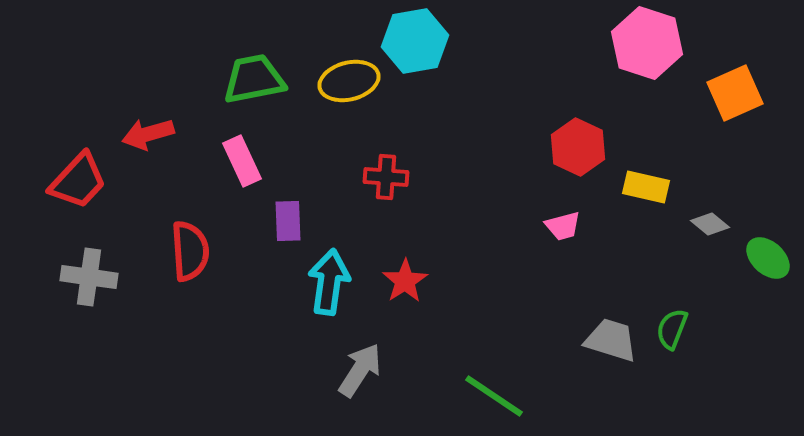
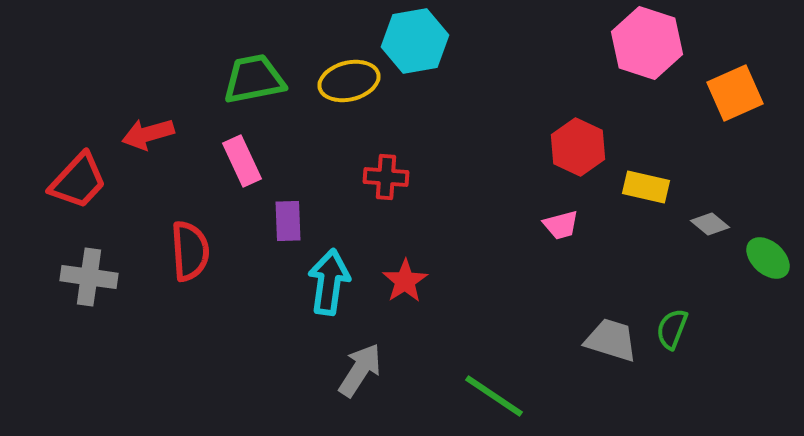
pink trapezoid: moved 2 px left, 1 px up
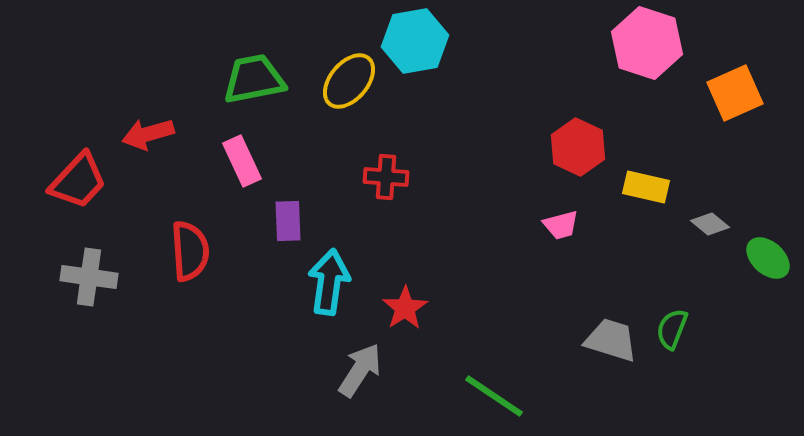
yellow ellipse: rotated 36 degrees counterclockwise
red star: moved 27 px down
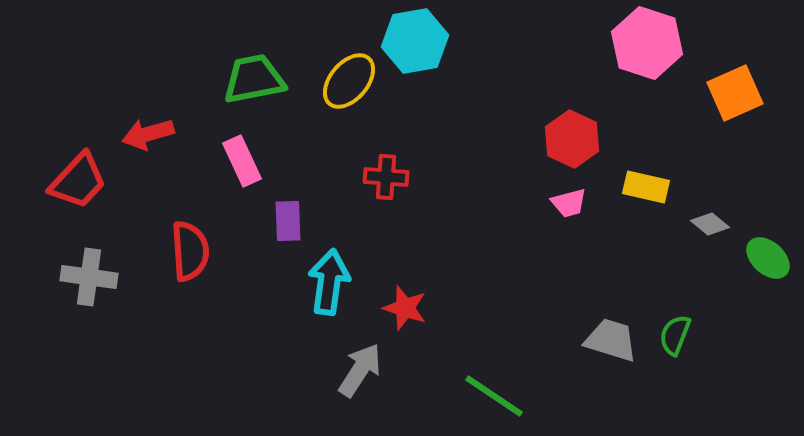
red hexagon: moved 6 px left, 8 px up
pink trapezoid: moved 8 px right, 22 px up
red star: rotated 21 degrees counterclockwise
green semicircle: moved 3 px right, 6 px down
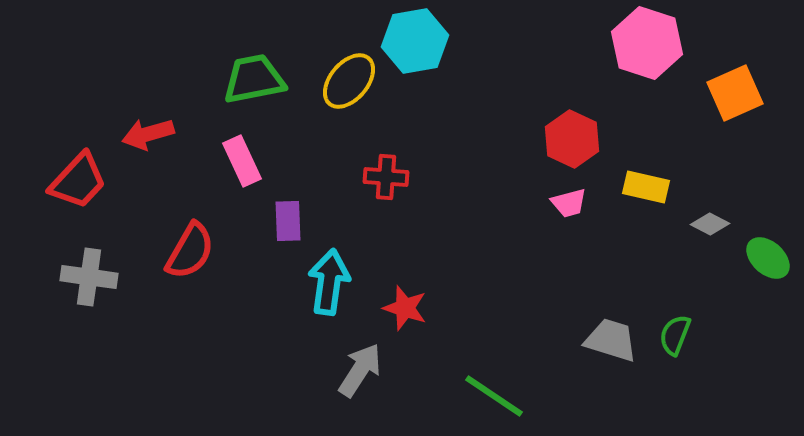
gray diamond: rotated 12 degrees counterclockwise
red semicircle: rotated 34 degrees clockwise
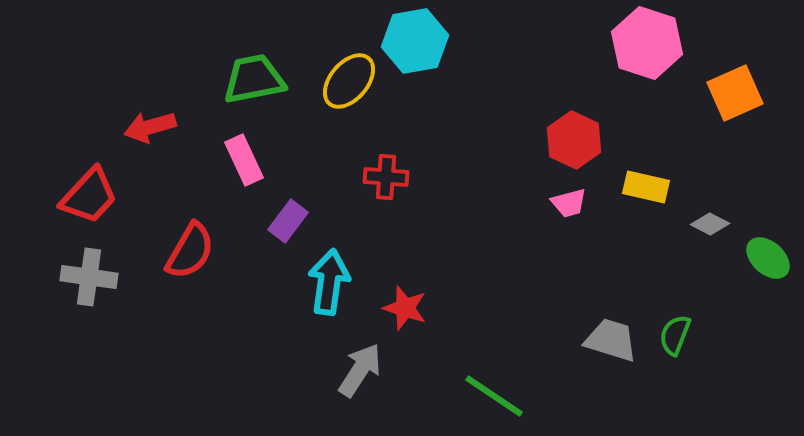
red arrow: moved 2 px right, 7 px up
red hexagon: moved 2 px right, 1 px down
pink rectangle: moved 2 px right, 1 px up
red trapezoid: moved 11 px right, 15 px down
purple rectangle: rotated 39 degrees clockwise
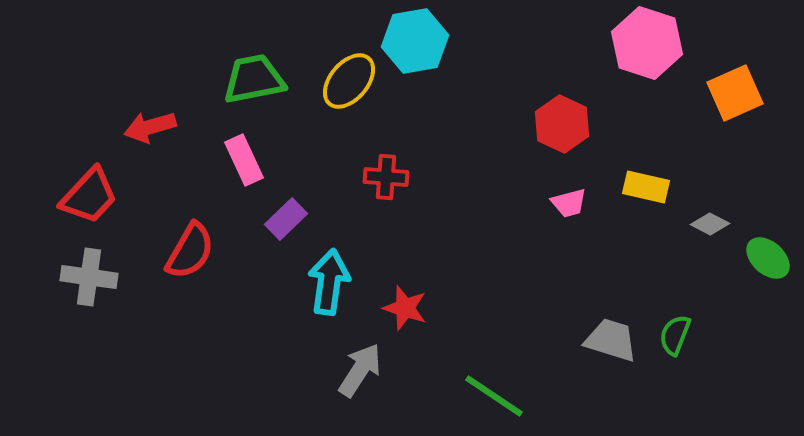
red hexagon: moved 12 px left, 16 px up
purple rectangle: moved 2 px left, 2 px up; rotated 9 degrees clockwise
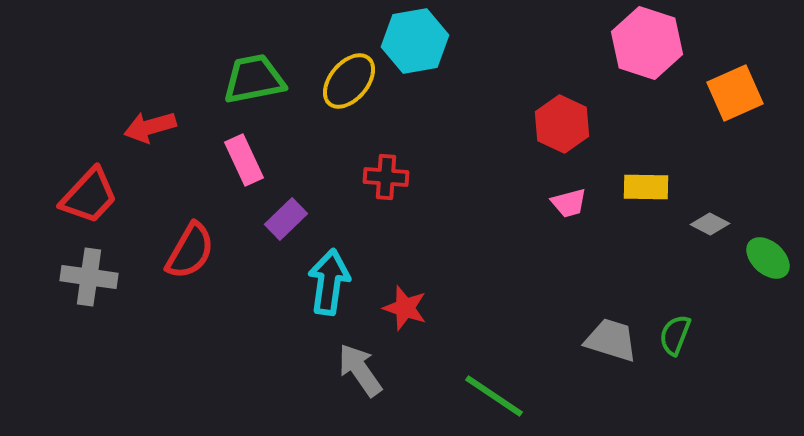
yellow rectangle: rotated 12 degrees counterclockwise
gray arrow: rotated 68 degrees counterclockwise
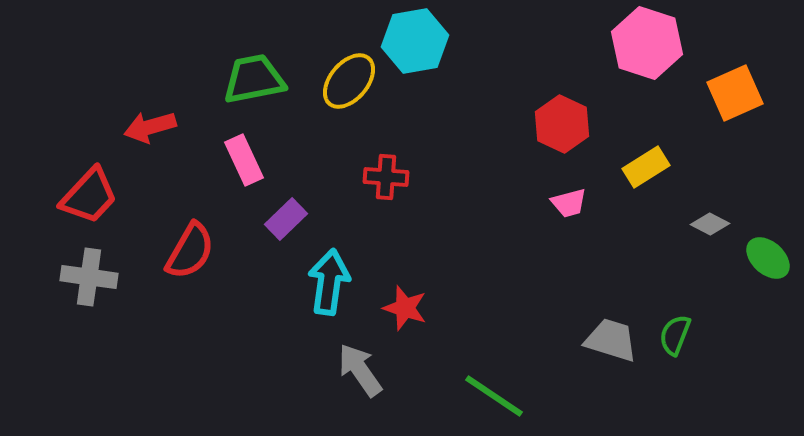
yellow rectangle: moved 20 px up; rotated 33 degrees counterclockwise
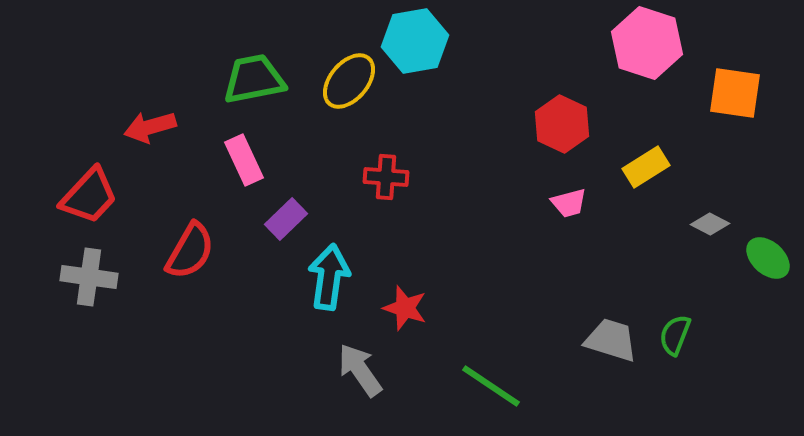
orange square: rotated 32 degrees clockwise
cyan arrow: moved 5 px up
green line: moved 3 px left, 10 px up
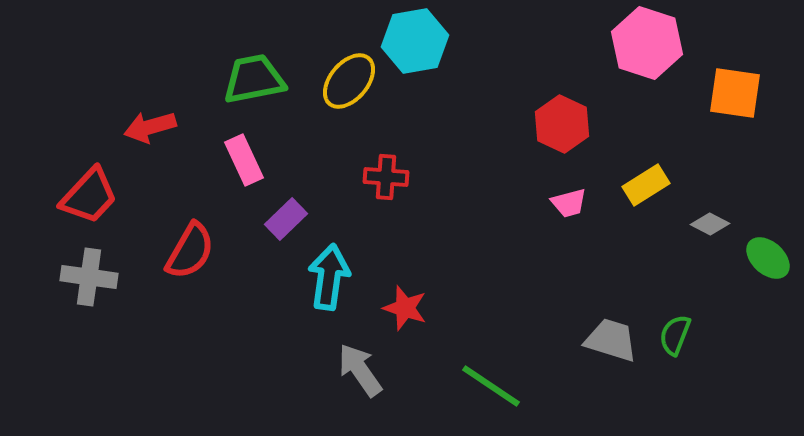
yellow rectangle: moved 18 px down
